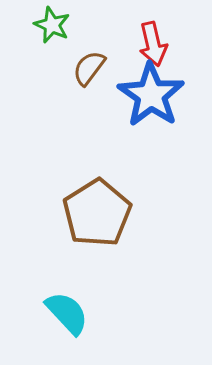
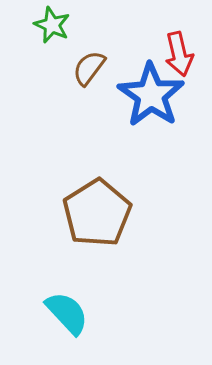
red arrow: moved 26 px right, 10 px down
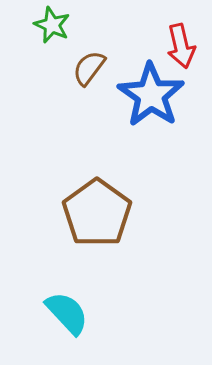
red arrow: moved 2 px right, 8 px up
brown pentagon: rotated 4 degrees counterclockwise
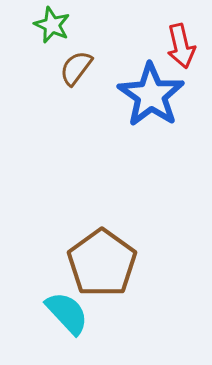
brown semicircle: moved 13 px left
brown pentagon: moved 5 px right, 50 px down
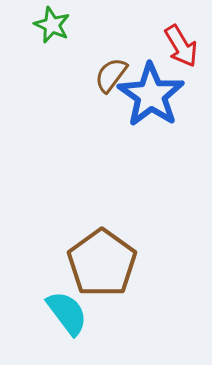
red arrow: rotated 18 degrees counterclockwise
brown semicircle: moved 35 px right, 7 px down
cyan semicircle: rotated 6 degrees clockwise
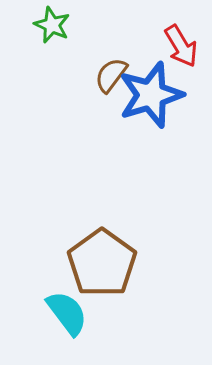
blue star: rotated 20 degrees clockwise
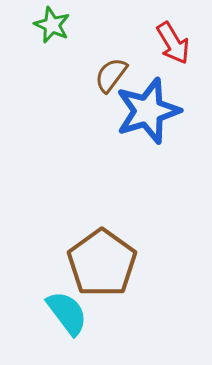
red arrow: moved 8 px left, 3 px up
blue star: moved 3 px left, 16 px down
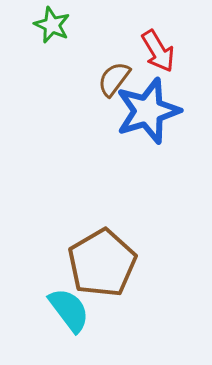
red arrow: moved 15 px left, 8 px down
brown semicircle: moved 3 px right, 4 px down
brown pentagon: rotated 6 degrees clockwise
cyan semicircle: moved 2 px right, 3 px up
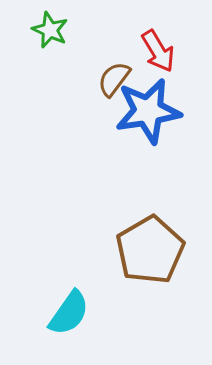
green star: moved 2 px left, 5 px down
blue star: rotated 8 degrees clockwise
brown pentagon: moved 48 px right, 13 px up
cyan semicircle: moved 3 px down; rotated 72 degrees clockwise
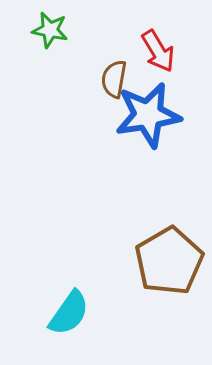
green star: rotated 12 degrees counterclockwise
brown semicircle: rotated 27 degrees counterclockwise
blue star: moved 4 px down
brown pentagon: moved 19 px right, 11 px down
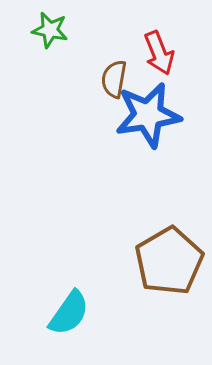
red arrow: moved 1 px right, 2 px down; rotated 9 degrees clockwise
